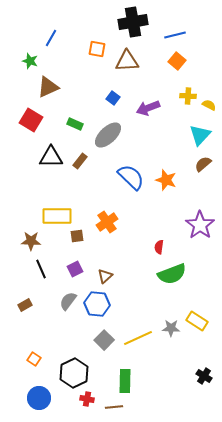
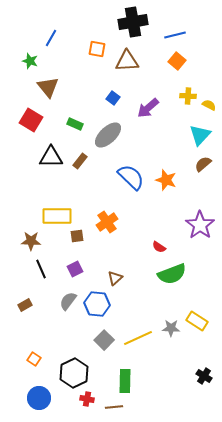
brown triangle at (48, 87): rotated 45 degrees counterclockwise
purple arrow at (148, 108): rotated 20 degrees counterclockwise
red semicircle at (159, 247): rotated 64 degrees counterclockwise
brown triangle at (105, 276): moved 10 px right, 2 px down
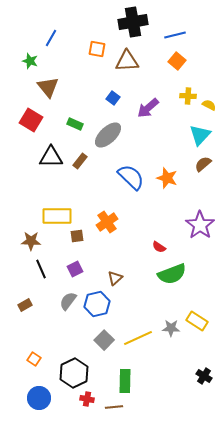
orange star at (166, 180): moved 1 px right, 2 px up
blue hexagon at (97, 304): rotated 20 degrees counterclockwise
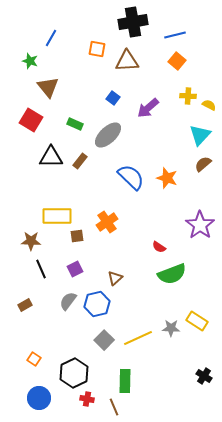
brown line at (114, 407): rotated 72 degrees clockwise
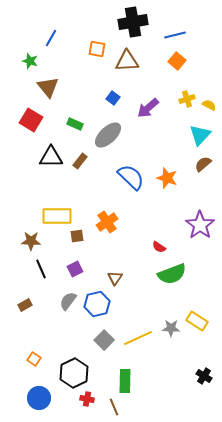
yellow cross at (188, 96): moved 1 px left, 3 px down; rotated 21 degrees counterclockwise
brown triangle at (115, 278): rotated 14 degrees counterclockwise
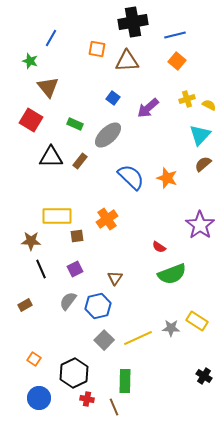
orange cross at (107, 222): moved 3 px up
blue hexagon at (97, 304): moved 1 px right, 2 px down
